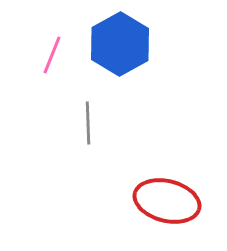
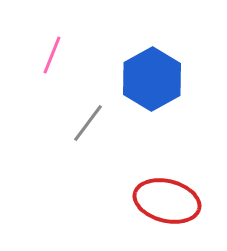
blue hexagon: moved 32 px right, 35 px down
gray line: rotated 39 degrees clockwise
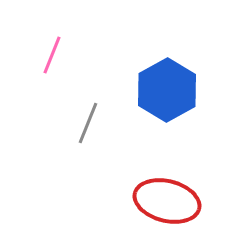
blue hexagon: moved 15 px right, 11 px down
gray line: rotated 15 degrees counterclockwise
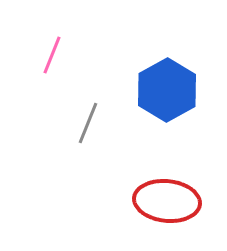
red ellipse: rotated 8 degrees counterclockwise
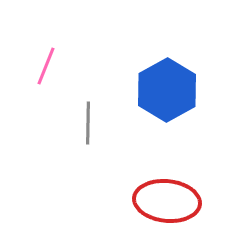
pink line: moved 6 px left, 11 px down
gray line: rotated 21 degrees counterclockwise
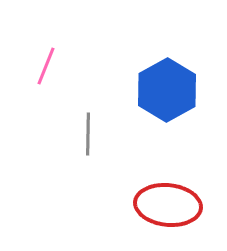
gray line: moved 11 px down
red ellipse: moved 1 px right, 4 px down
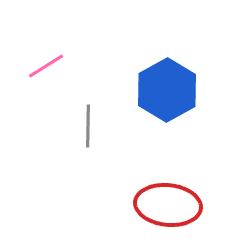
pink line: rotated 36 degrees clockwise
gray line: moved 8 px up
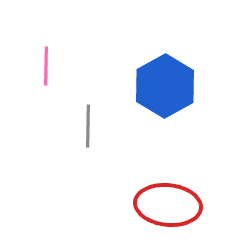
pink line: rotated 57 degrees counterclockwise
blue hexagon: moved 2 px left, 4 px up
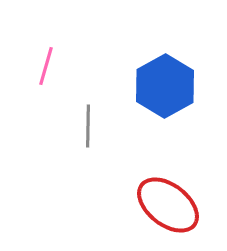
pink line: rotated 15 degrees clockwise
red ellipse: rotated 32 degrees clockwise
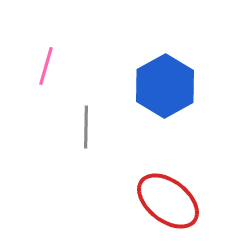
gray line: moved 2 px left, 1 px down
red ellipse: moved 4 px up
